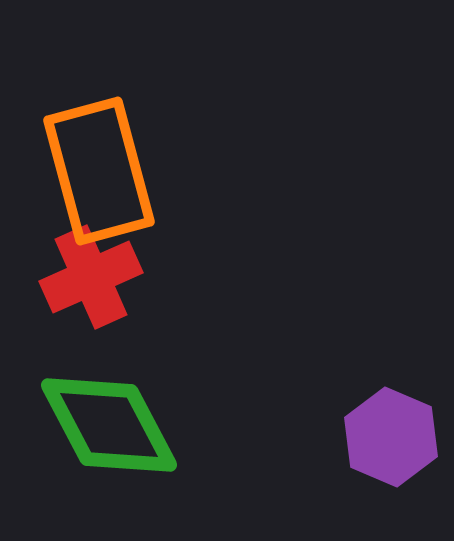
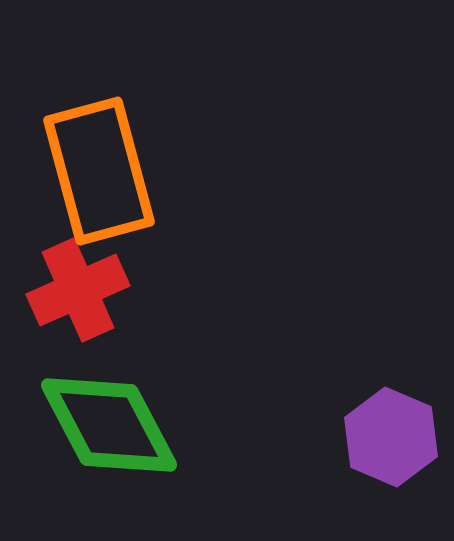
red cross: moved 13 px left, 13 px down
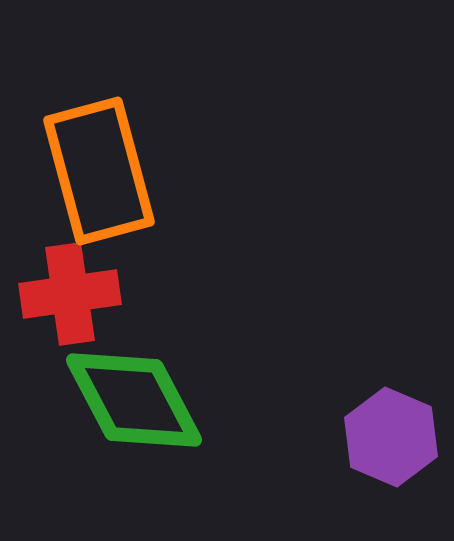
red cross: moved 8 px left, 4 px down; rotated 16 degrees clockwise
green diamond: moved 25 px right, 25 px up
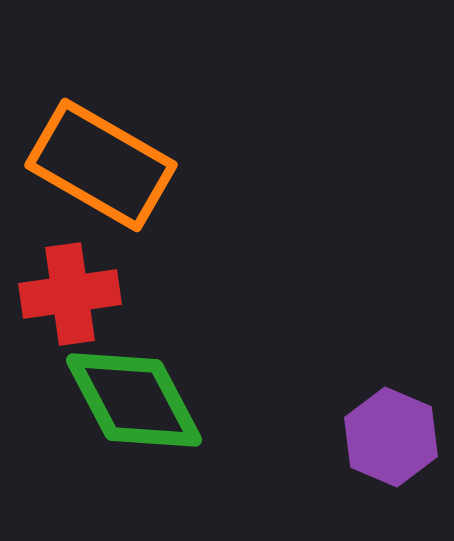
orange rectangle: moved 2 px right, 6 px up; rotated 45 degrees counterclockwise
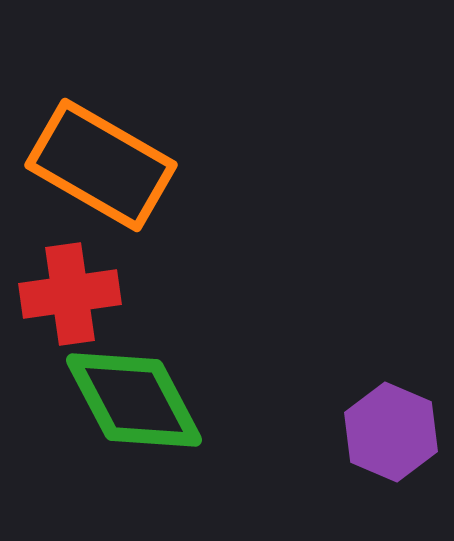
purple hexagon: moved 5 px up
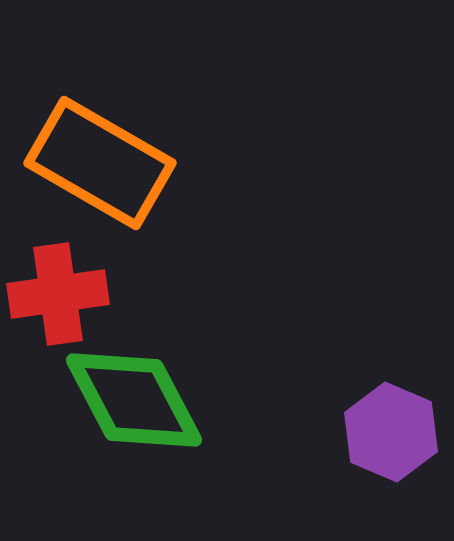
orange rectangle: moved 1 px left, 2 px up
red cross: moved 12 px left
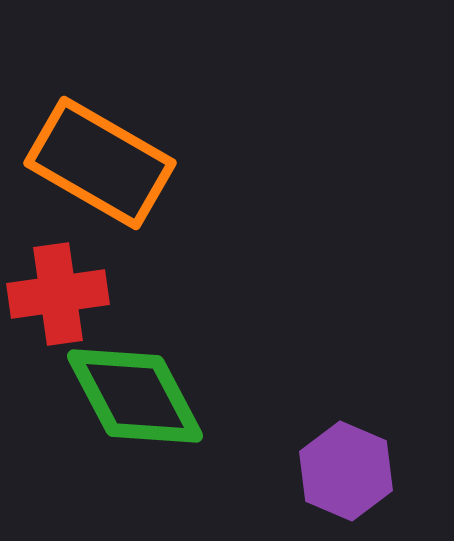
green diamond: moved 1 px right, 4 px up
purple hexagon: moved 45 px left, 39 px down
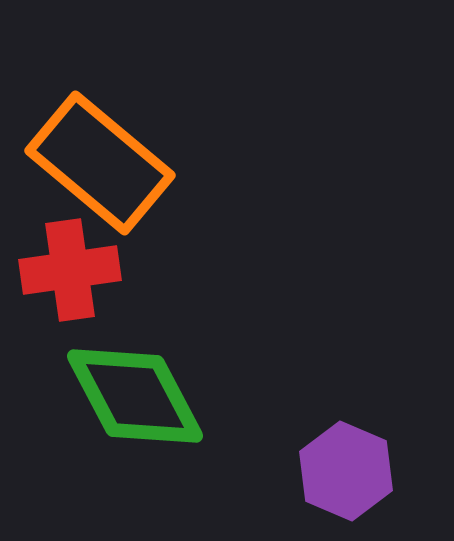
orange rectangle: rotated 10 degrees clockwise
red cross: moved 12 px right, 24 px up
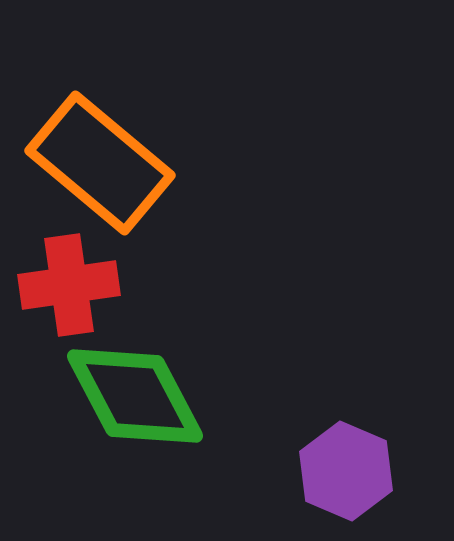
red cross: moved 1 px left, 15 px down
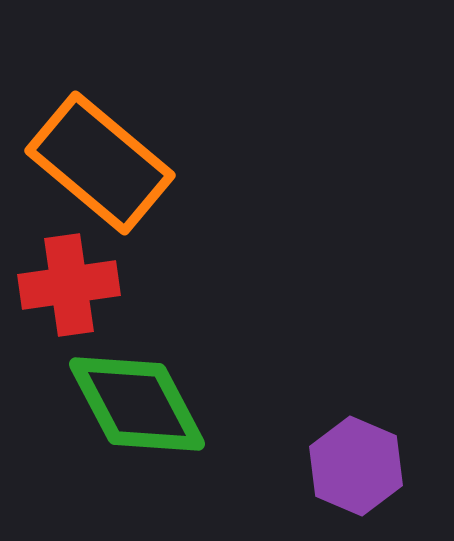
green diamond: moved 2 px right, 8 px down
purple hexagon: moved 10 px right, 5 px up
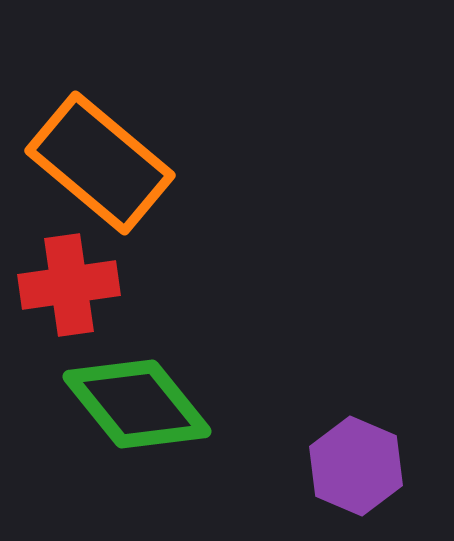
green diamond: rotated 11 degrees counterclockwise
